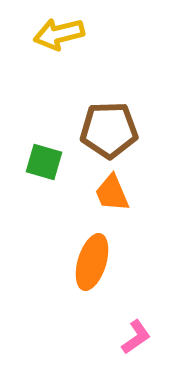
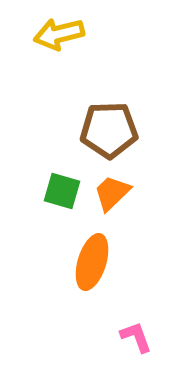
green square: moved 18 px right, 29 px down
orange trapezoid: rotated 69 degrees clockwise
pink L-shape: rotated 75 degrees counterclockwise
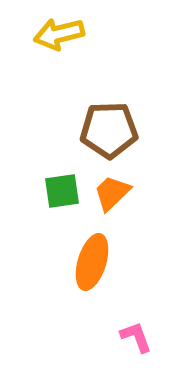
green square: rotated 24 degrees counterclockwise
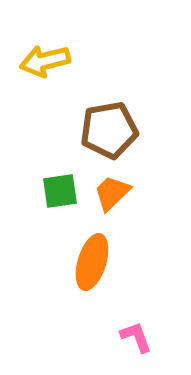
yellow arrow: moved 14 px left, 27 px down
brown pentagon: rotated 8 degrees counterclockwise
green square: moved 2 px left
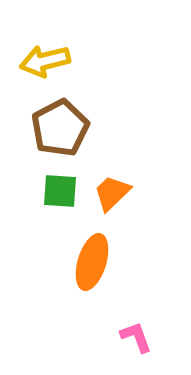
brown pentagon: moved 49 px left, 2 px up; rotated 18 degrees counterclockwise
green square: rotated 12 degrees clockwise
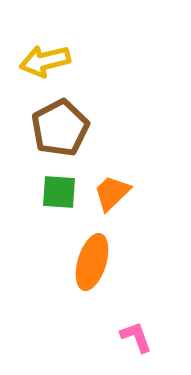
green square: moved 1 px left, 1 px down
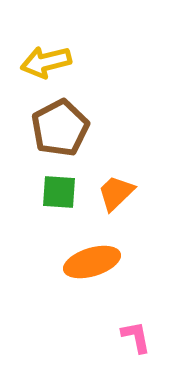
yellow arrow: moved 1 px right, 1 px down
orange trapezoid: moved 4 px right
orange ellipse: rotated 56 degrees clockwise
pink L-shape: rotated 9 degrees clockwise
